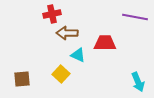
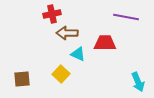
purple line: moved 9 px left
cyan triangle: moved 1 px up
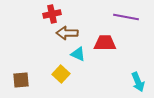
brown square: moved 1 px left, 1 px down
